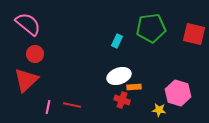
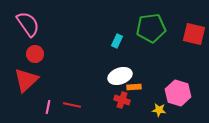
pink semicircle: rotated 16 degrees clockwise
white ellipse: moved 1 px right
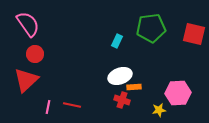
pink hexagon: rotated 20 degrees counterclockwise
yellow star: rotated 16 degrees counterclockwise
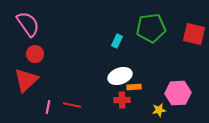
red cross: rotated 21 degrees counterclockwise
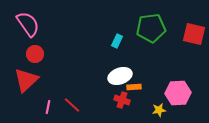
red cross: rotated 21 degrees clockwise
red line: rotated 30 degrees clockwise
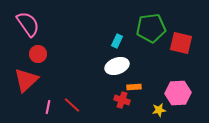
red square: moved 13 px left, 9 px down
red circle: moved 3 px right
white ellipse: moved 3 px left, 10 px up
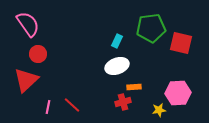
red cross: moved 1 px right, 2 px down; rotated 35 degrees counterclockwise
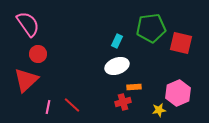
pink hexagon: rotated 20 degrees counterclockwise
